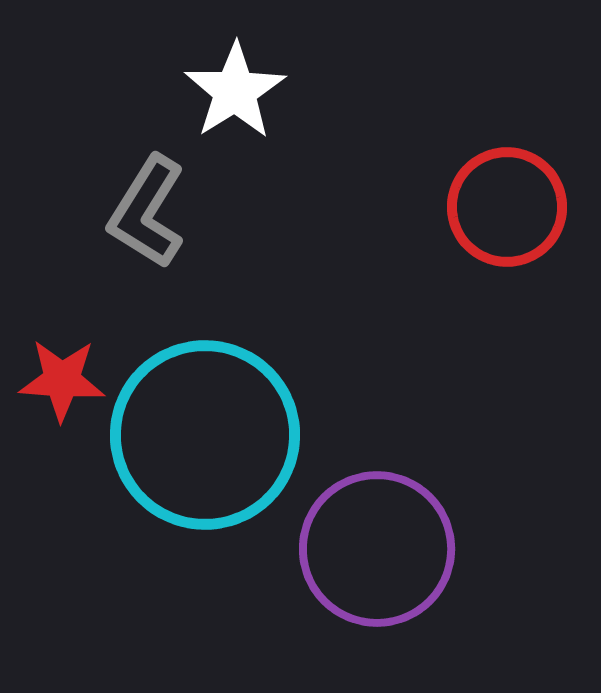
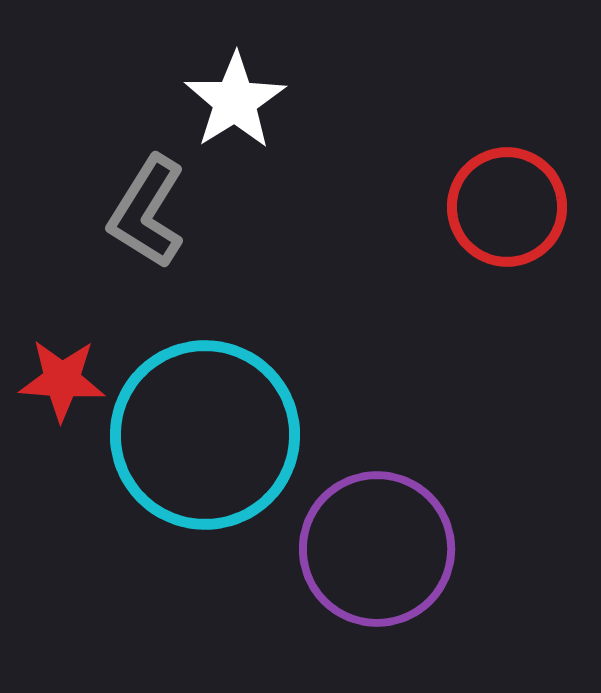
white star: moved 10 px down
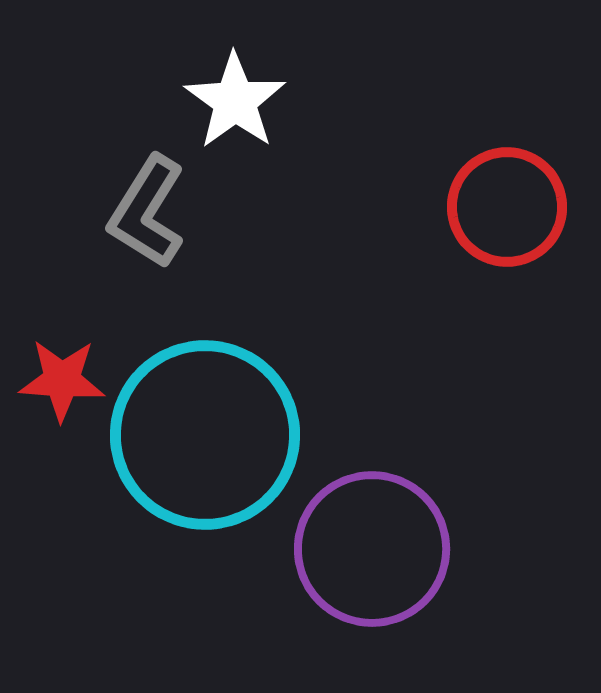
white star: rotated 4 degrees counterclockwise
purple circle: moved 5 px left
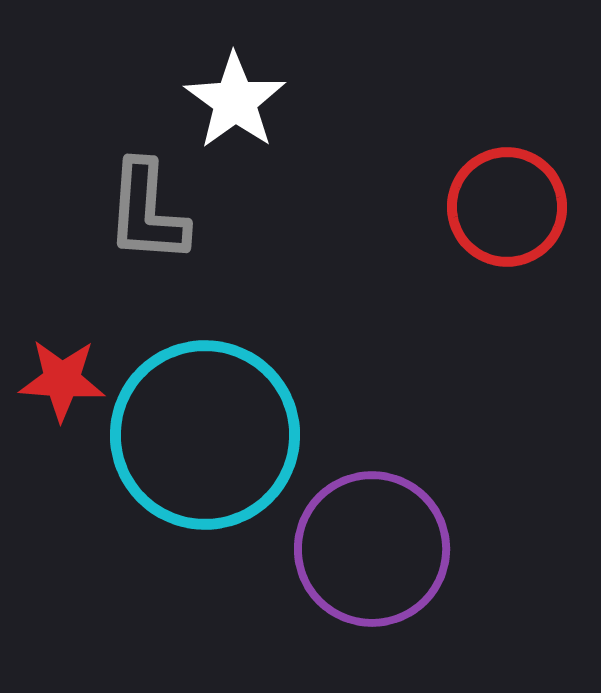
gray L-shape: rotated 28 degrees counterclockwise
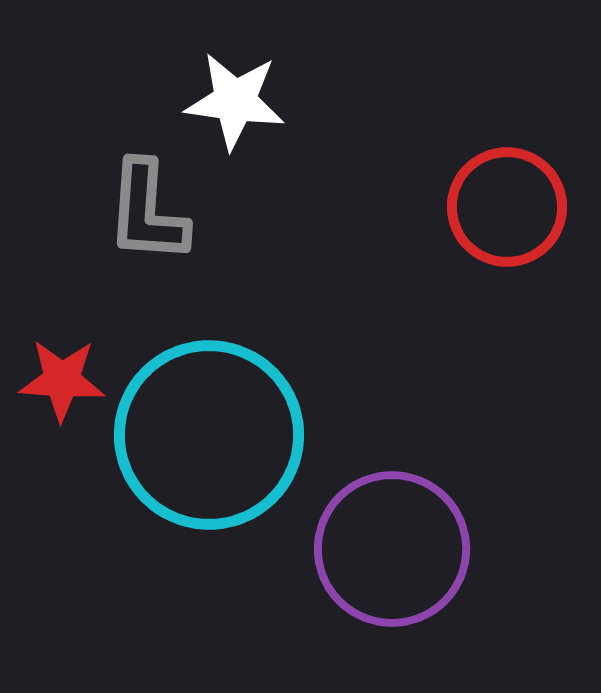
white star: rotated 28 degrees counterclockwise
cyan circle: moved 4 px right
purple circle: moved 20 px right
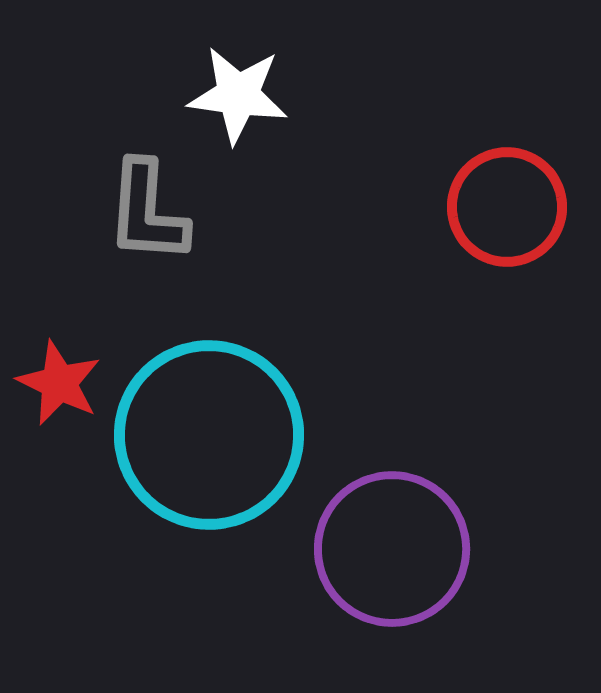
white star: moved 3 px right, 6 px up
red star: moved 3 px left, 3 px down; rotated 22 degrees clockwise
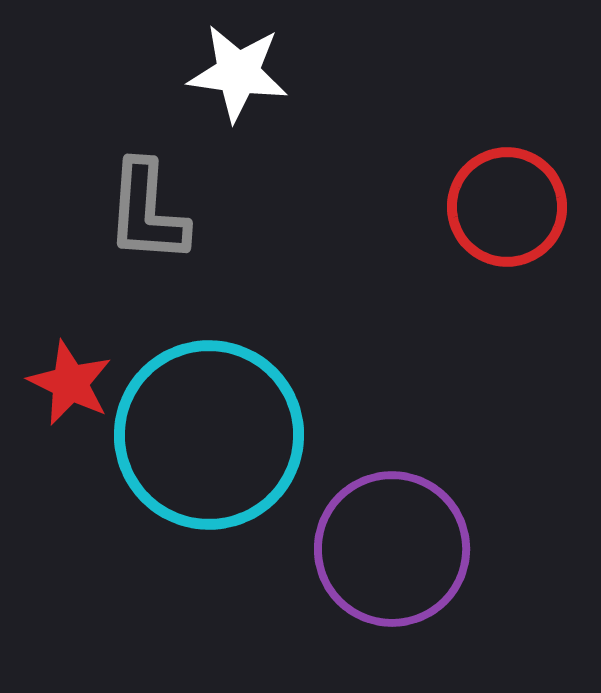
white star: moved 22 px up
red star: moved 11 px right
